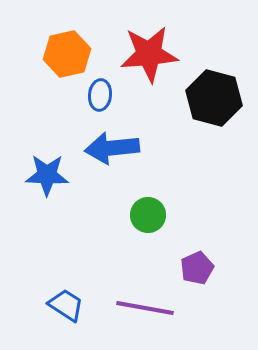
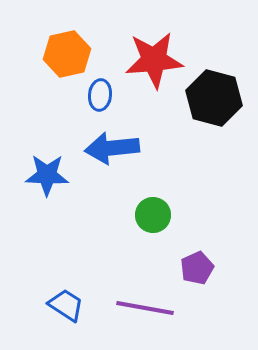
red star: moved 5 px right, 6 px down
green circle: moved 5 px right
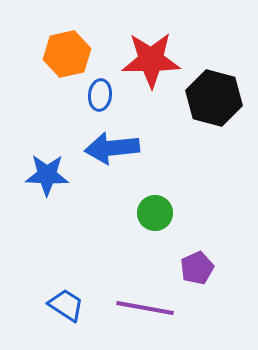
red star: moved 3 px left; rotated 4 degrees clockwise
green circle: moved 2 px right, 2 px up
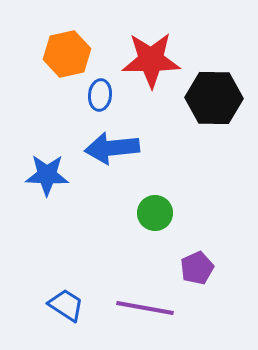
black hexagon: rotated 14 degrees counterclockwise
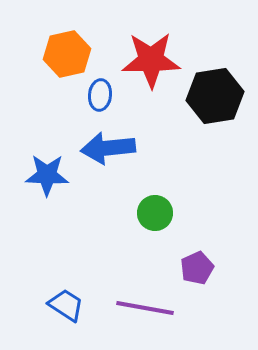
black hexagon: moved 1 px right, 2 px up; rotated 10 degrees counterclockwise
blue arrow: moved 4 px left
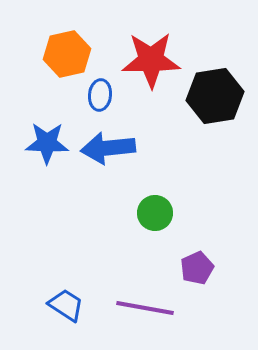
blue star: moved 32 px up
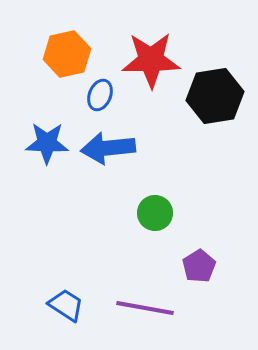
blue ellipse: rotated 16 degrees clockwise
purple pentagon: moved 2 px right, 2 px up; rotated 8 degrees counterclockwise
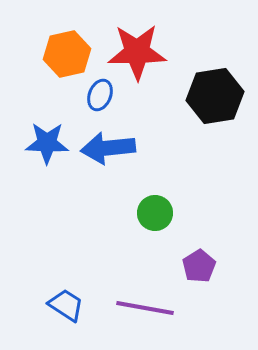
red star: moved 14 px left, 8 px up
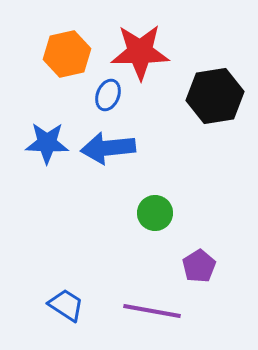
red star: moved 3 px right
blue ellipse: moved 8 px right
purple line: moved 7 px right, 3 px down
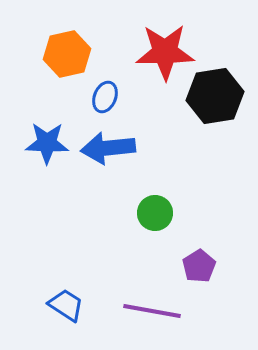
red star: moved 25 px right
blue ellipse: moved 3 px left, 2 px down
